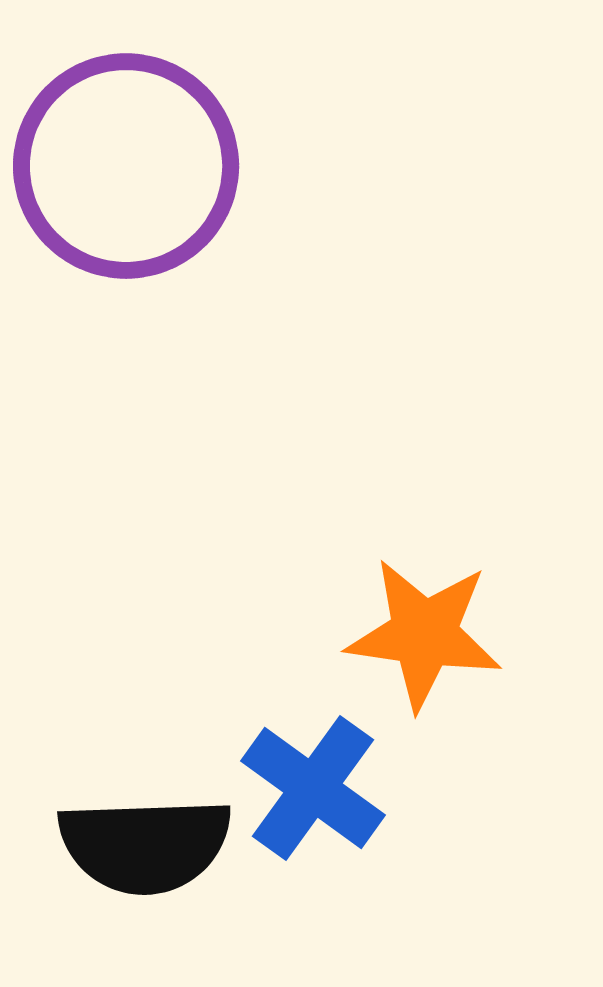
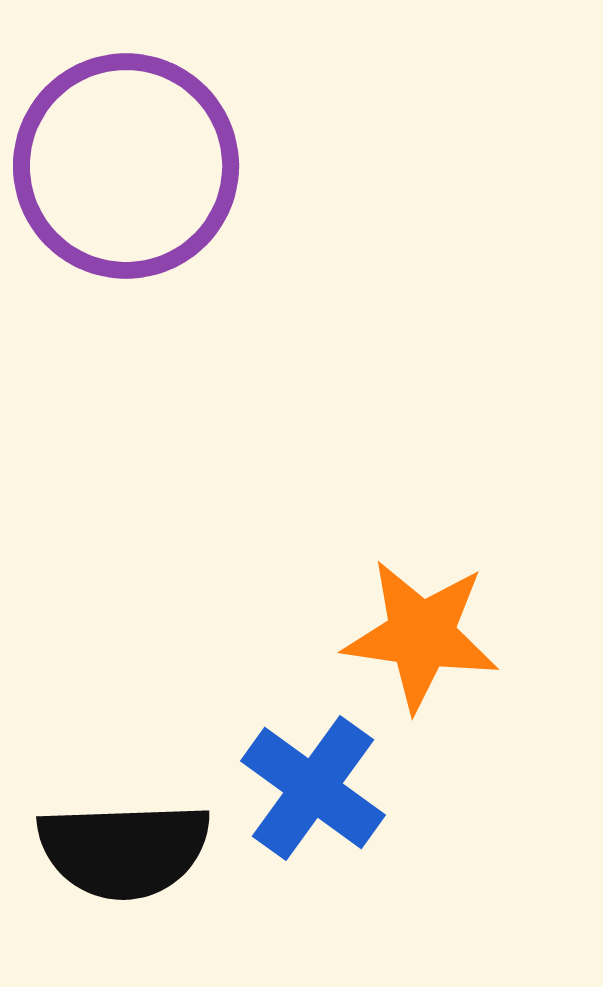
orange star: moved 3 px left, 1 px down
black semicircle: moved 21 px left, 5 px down
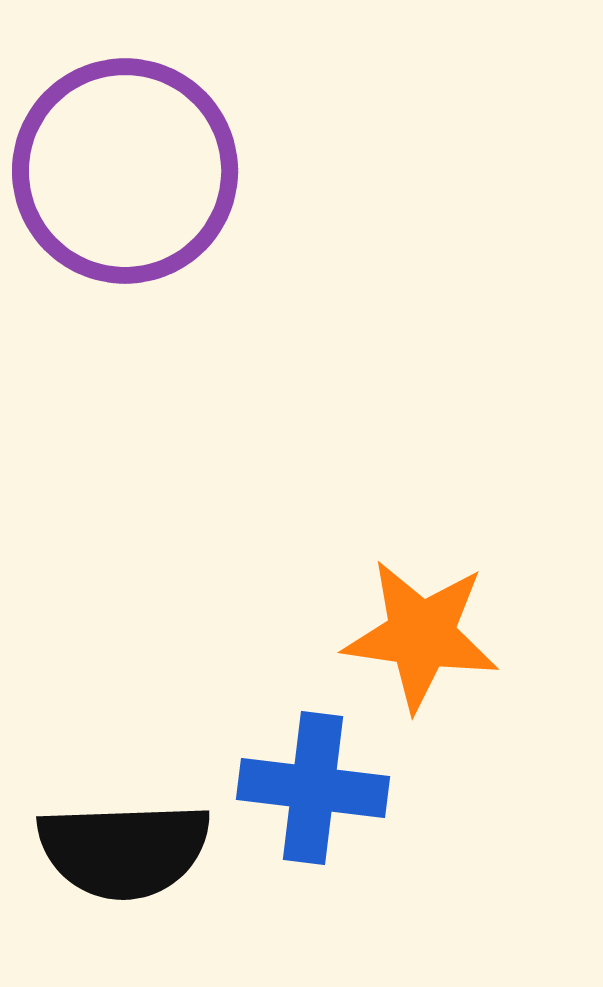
purple circle: moved 1 px left, 5 px down
blue cross: rotated 29 degrees counterclockwise
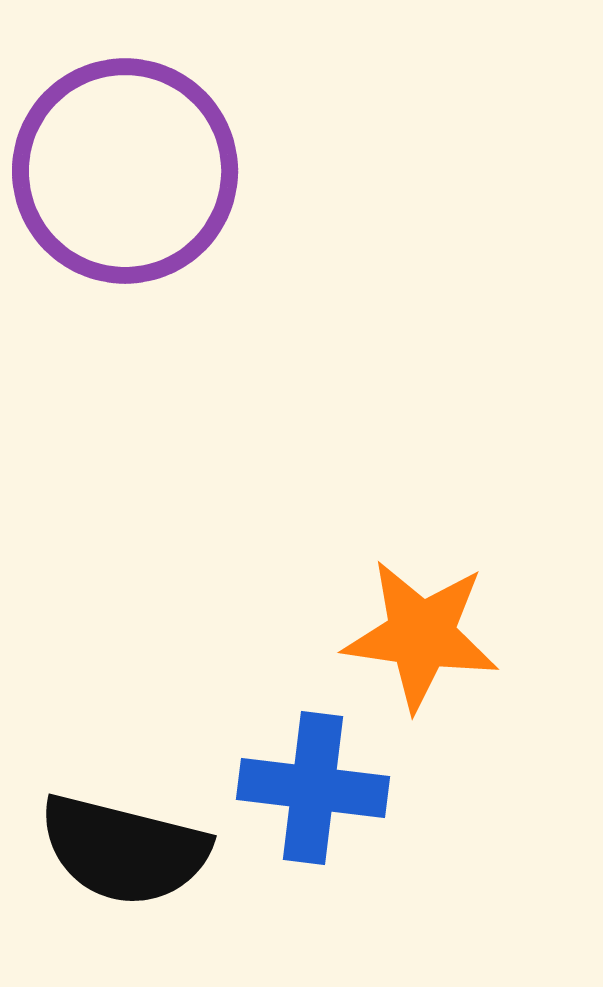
black semicircle: rotated 16 degrees clockwise
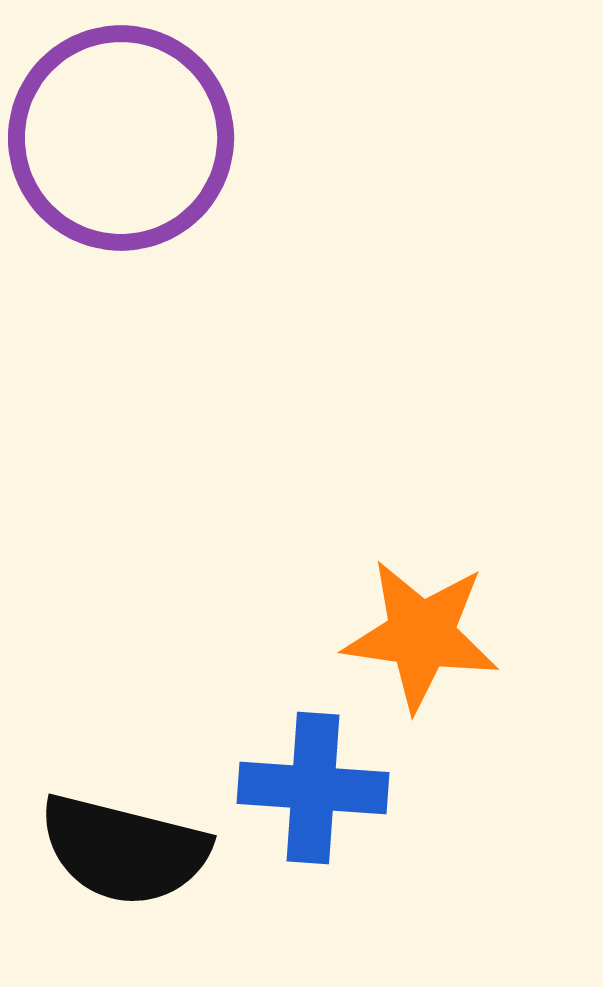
purple circle: moved 4 px left, 33 px up
blue cross: rotated 3 degrees counterclockwise
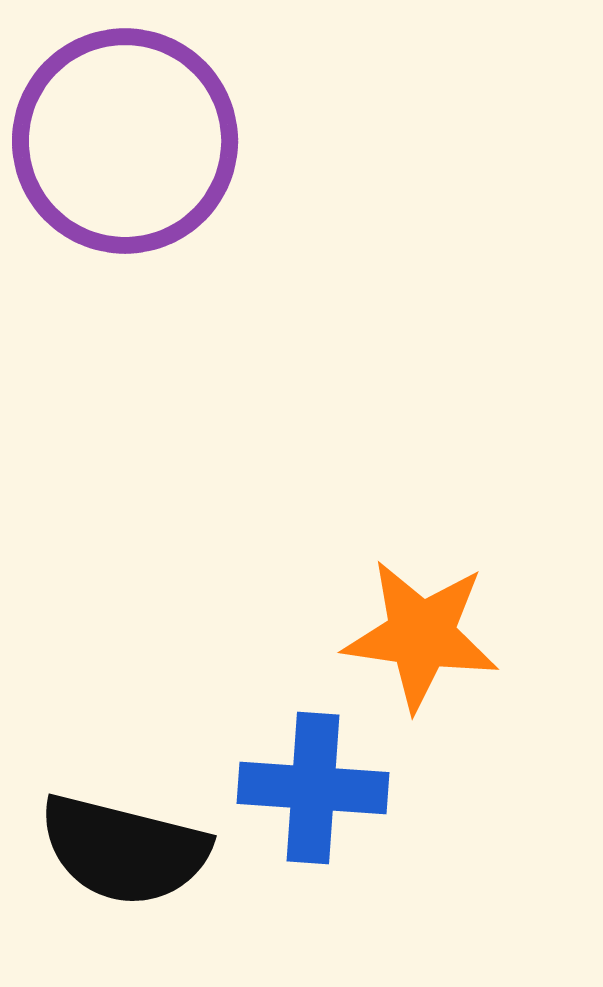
purple circle: moved 4 px right, 3 px down
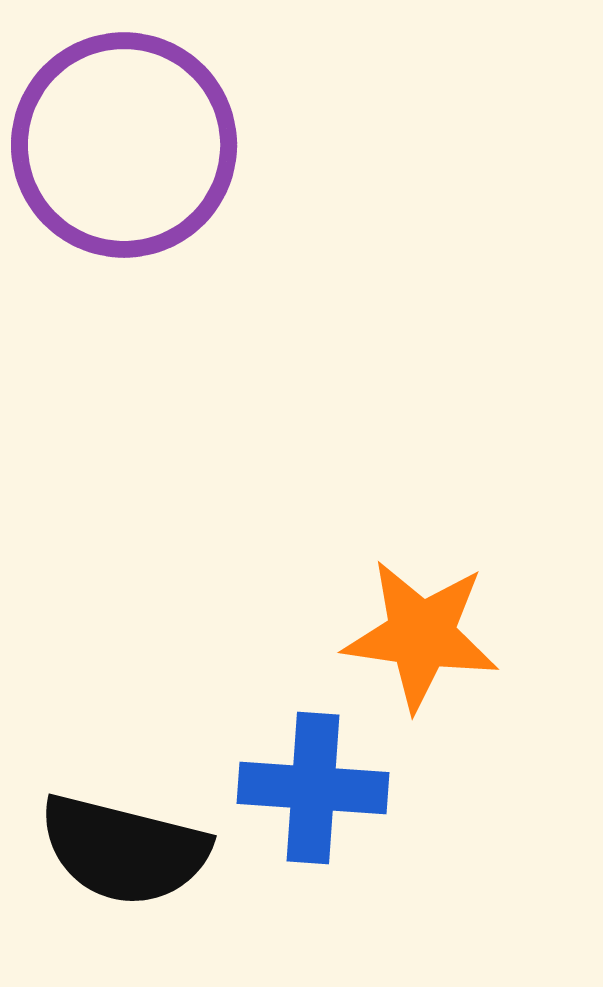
purple circle: moved 1 px left, 4 px down
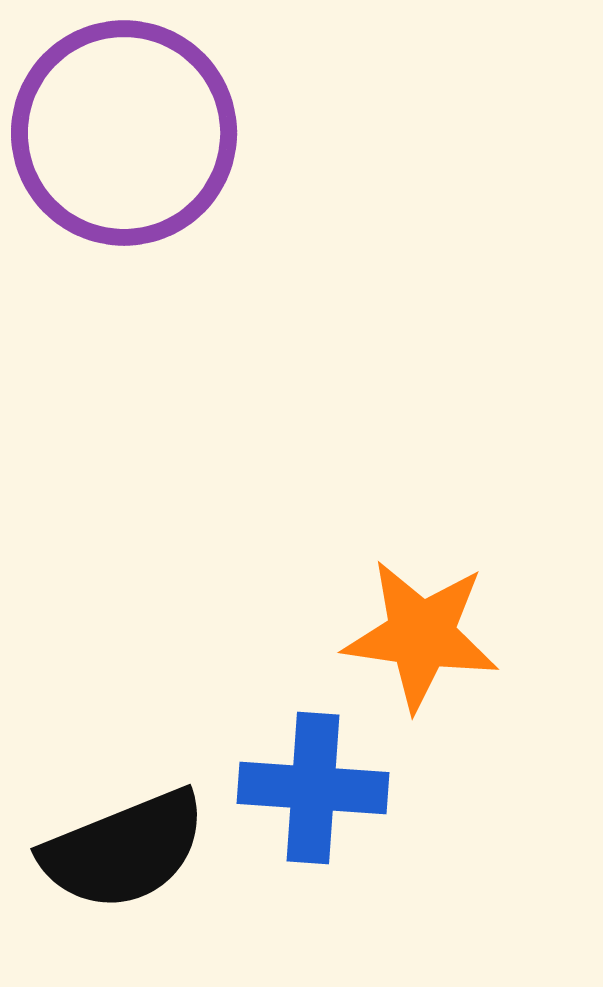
purple circle: moved 12 px up
black semicircle: rotated 36 degrees counterclockwise
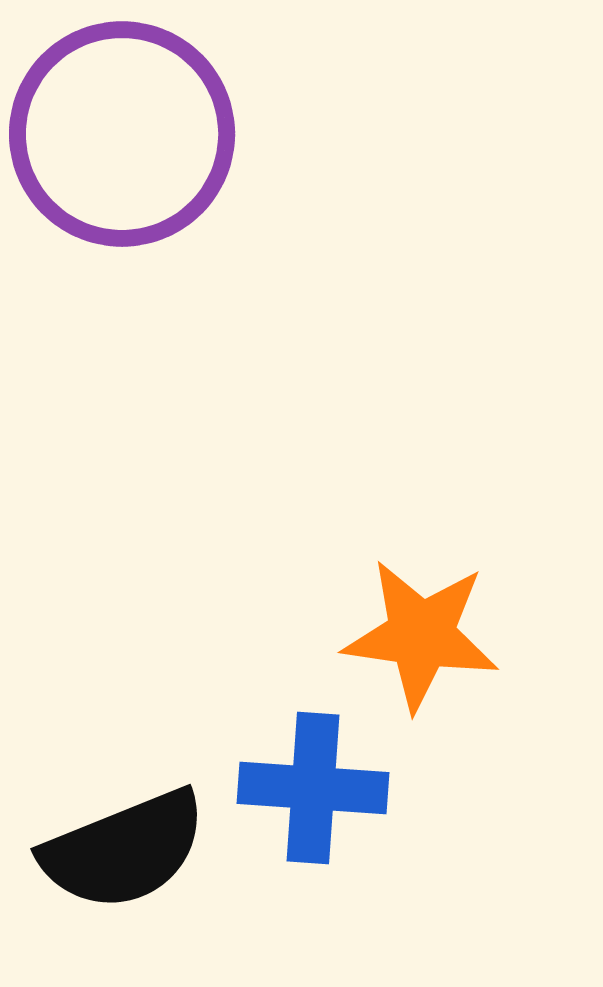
purple circle: moved 2 px left, 1 px down
